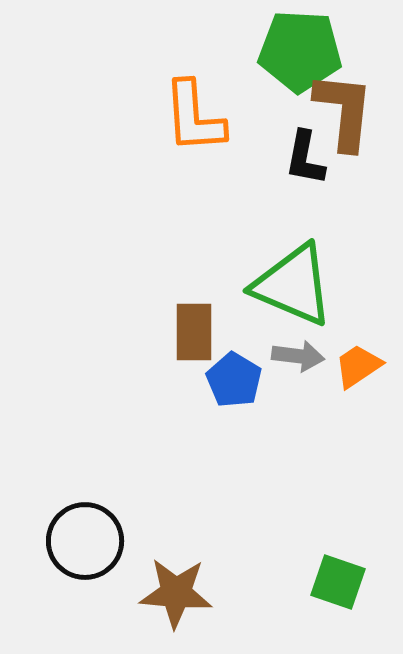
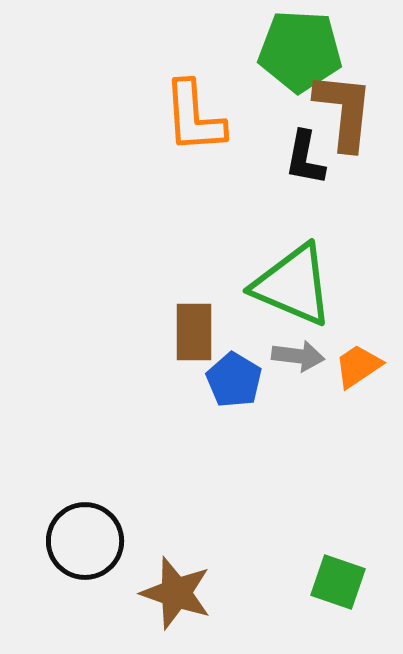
brown star: rotated 14 degrees clockwise
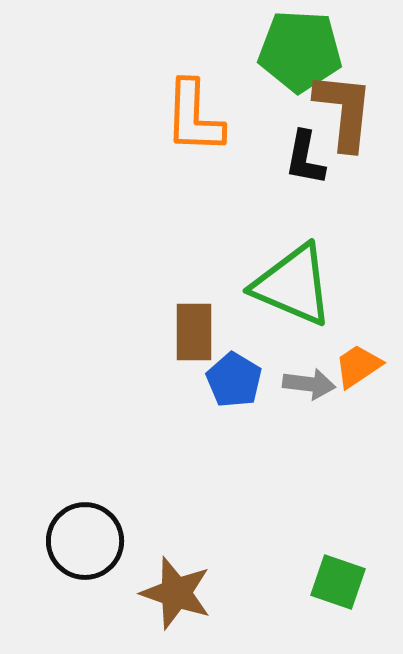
orange L-shape: rotated 6 degrees clockwise
gray arrow: moved 11 px right, 28 px down
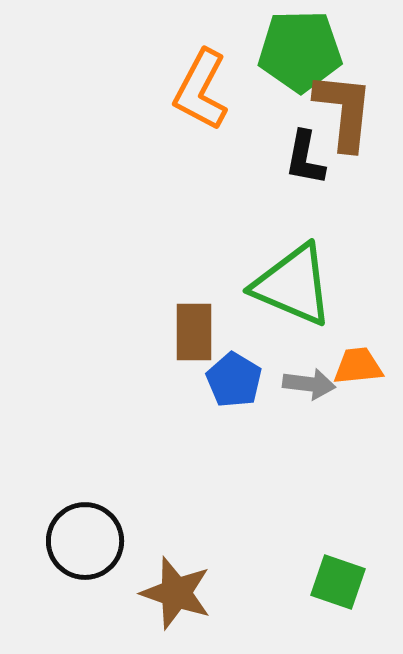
green pentagon: rotated 4 degrees counterclockwise
orange L-shape: moved 7 px right, 27 px up; rotated 26 degrees clockwise
orange trapezoid: rotated 28 degrees clockwise
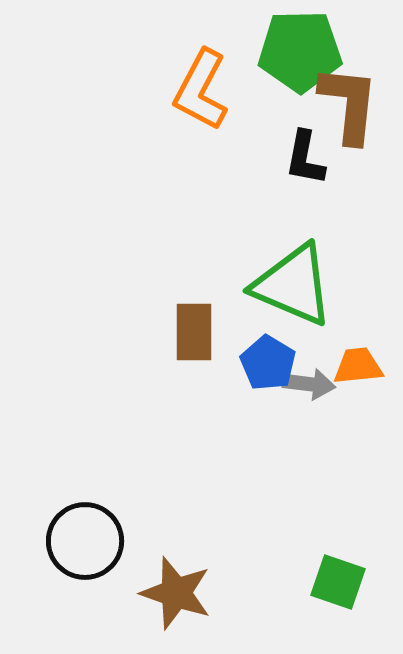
brown L-shape: moved 5 px right, 7 px up
blue pentagon: moved 34 px right, 17 px up
